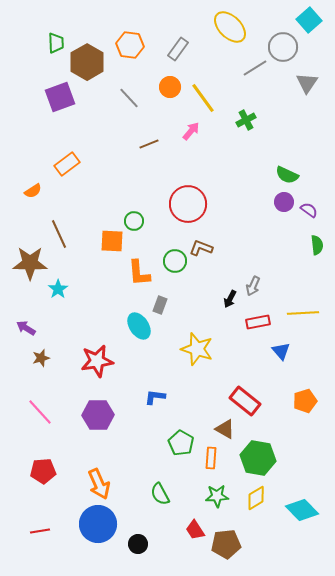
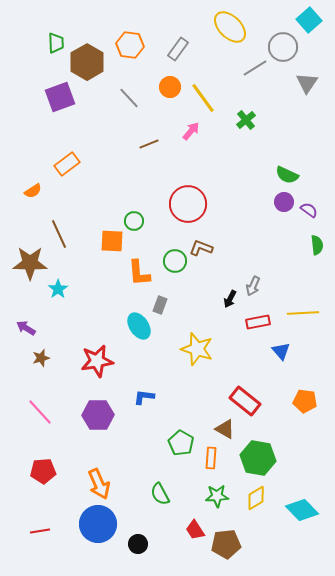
green cross at (246, 120): rotated 12 degrees counterclockwise
blue L-shape at (155, 397): moved 11 px left
orange pentagon at (305, 401): rotated 25 degrees clockwise
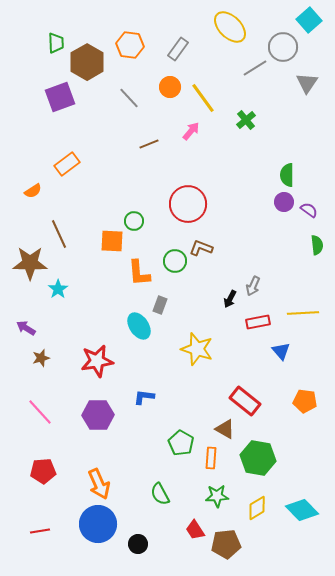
green semicircle at (287, 175): rotated 65 degrees clockwise
yellow diamond at (256, 498): moved 1 px right, 10 px down
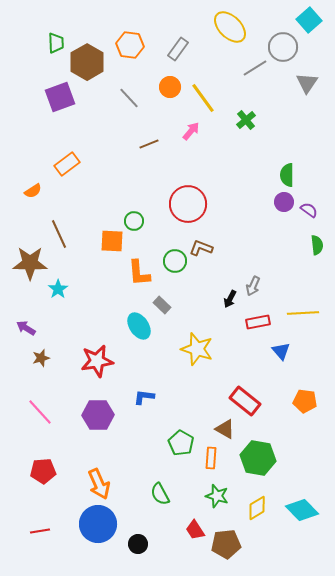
gray rectangle at (160, 305): moved 2 px right; rotated 66 degrees counterclockwise
green star at (217, 496): rotated 20 degrees clockwise
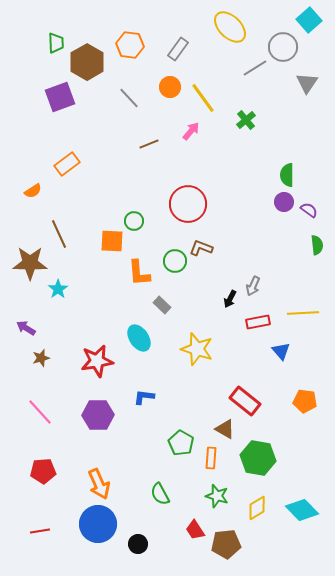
cyan ellipse at (139, 326): moved 12 px down
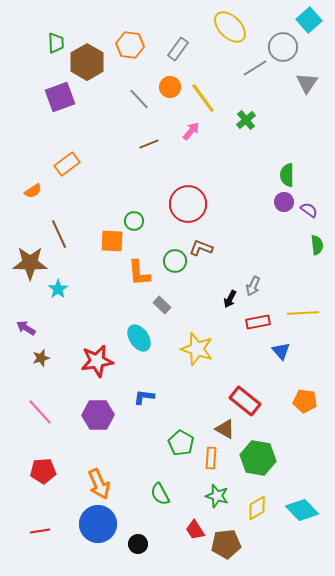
gray line at (129, 98): moved 10 px right, 1 px down
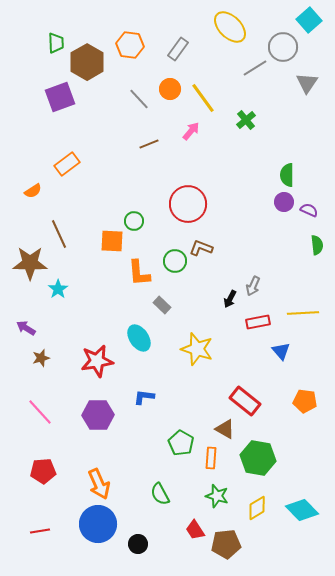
orange circle at (170, 87): moved 2 px down
purple semicircle at (309, 210): rotated 12 degrees counterclockwise
